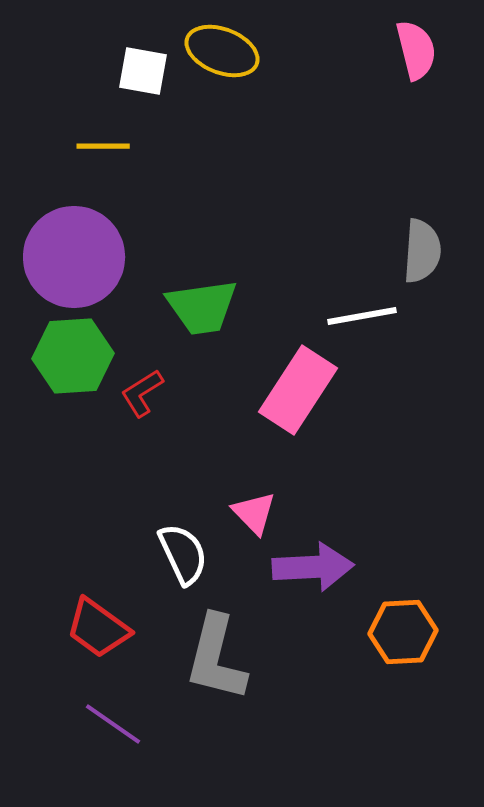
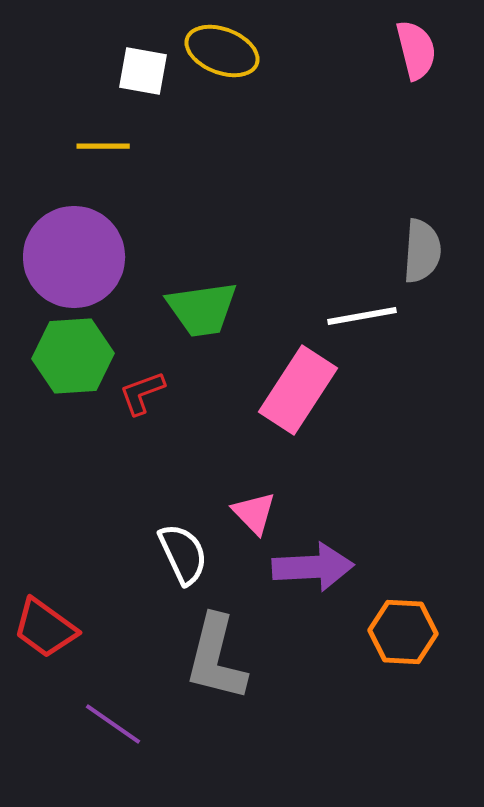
green trapezoid: moved 2 px down
red L-shape: rotated 12 degrees clockwise
red trapezoid: moved 53 px left
orange hexagon: rotated 6 degrees clockwise
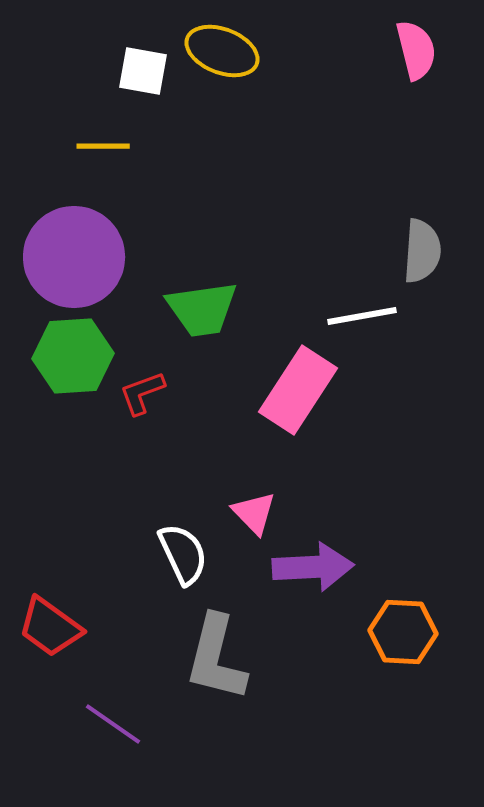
red trapezoid: moved 5 px right, 1 px up
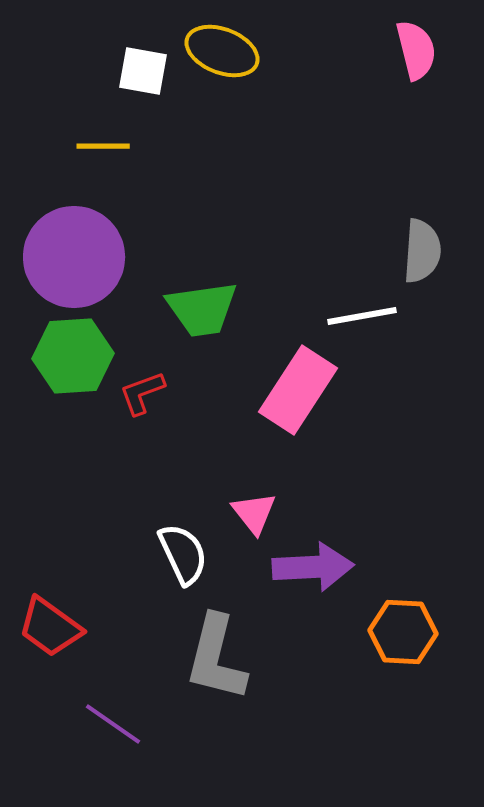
pink triangle: rotated 6 degrees clockwise
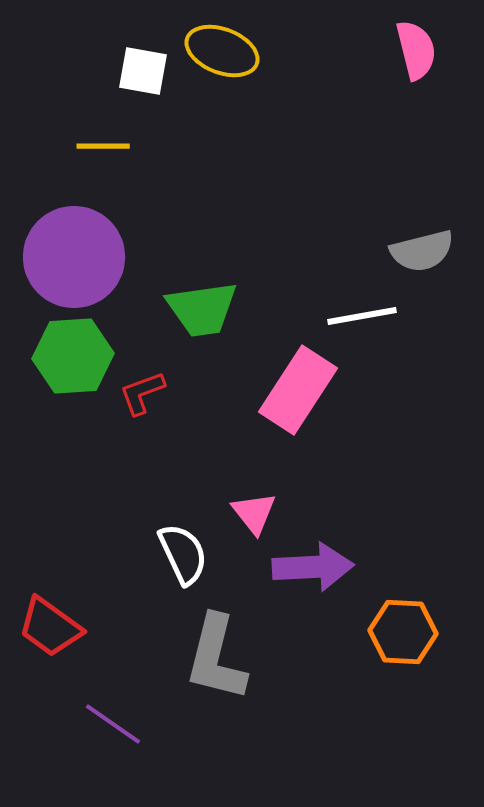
gray semicircle: rotated 72 degrees clockwise
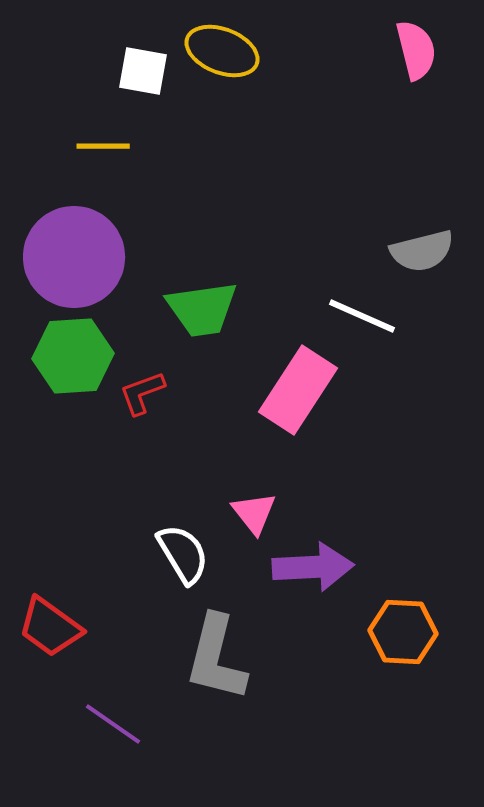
white line: rotated 34 degrees clockwise
white semicircle: rotated 6 degrees counterclockwise
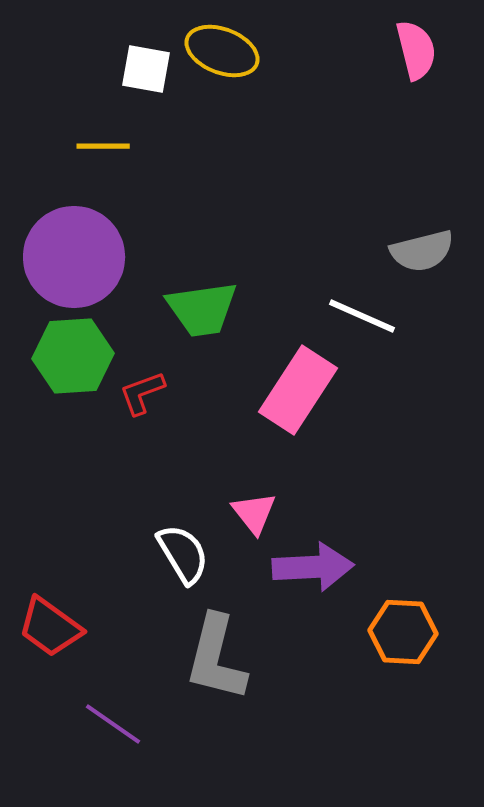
white square: moved 3 px right, 2 px up
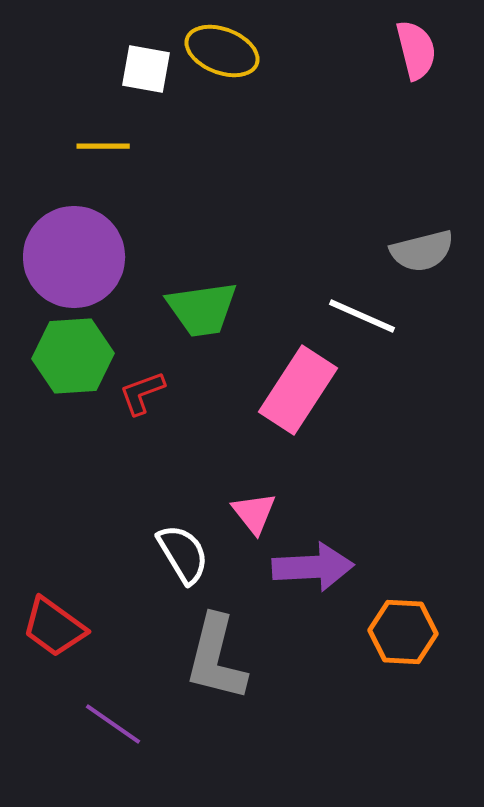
red trapezoid: moved 4 px right
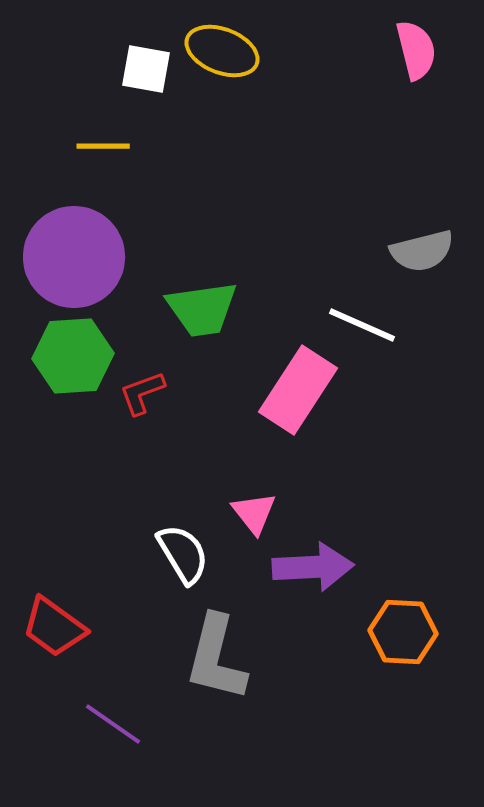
white line: moved 9 px down
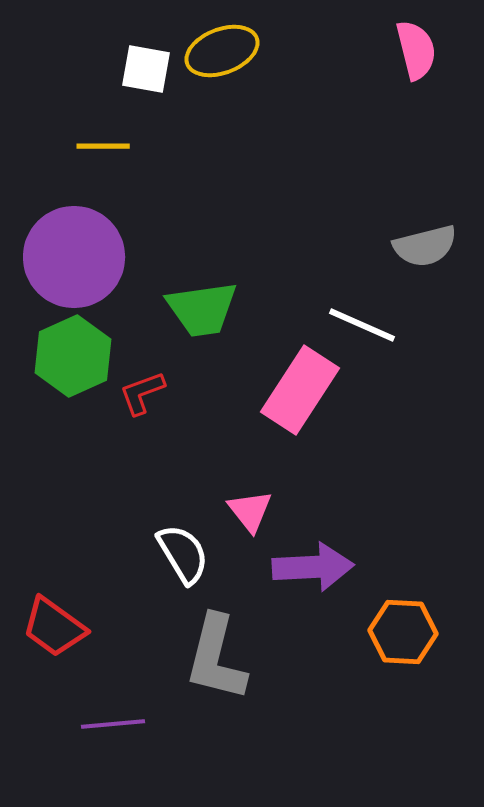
yellow ellipse: rotated 42 degrees counterclockwise
gray semicircle: moved 3 px right, 5 px up
green hexagon: rotated 20 degrees counterclockwise
pink rectangle: moved 2 px right
pink triangle: moved 4 px left, 2 px up
purple line: rotated 40 degrees counterclockwise
